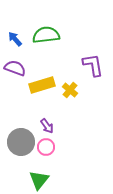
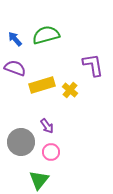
green semicircle: rotated 8 degrees counterclockwise
pink circle: moved 5 px right, 5 px down
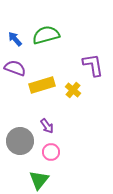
yellow cross: moved 3 px right
gray circle: moved 1 px left, 1 px up
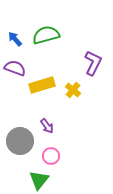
purple L-shape: moved 2 px up; rotated 35 degrees clockwise
pink circle: moved 4 px down
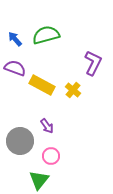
yellow rectangle: rotated 45 degrees clockwise
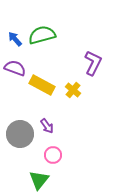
green semicircle: moved 4 px left
gray circle: moved 7 px up
pink circle: moved 2 px right, 1 px up
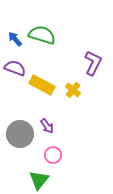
green semicircle: rotated 32 degrees clockwise
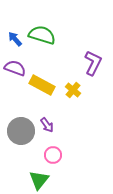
purple arrow: moved 1 px up
gray circle: moved 1 px right, 3 px up
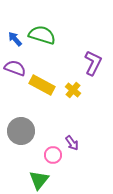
purple arrow: moved 25 px right, 18 px down
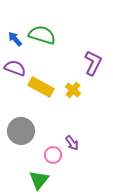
yellow rectangle: moved 1 px left, 2 px down
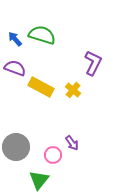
gray circle: moved 5 px left, 16 px down
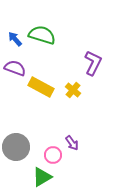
green triangle: moved 3 px right, 3 px up; rotated 20 degrees clockwise
